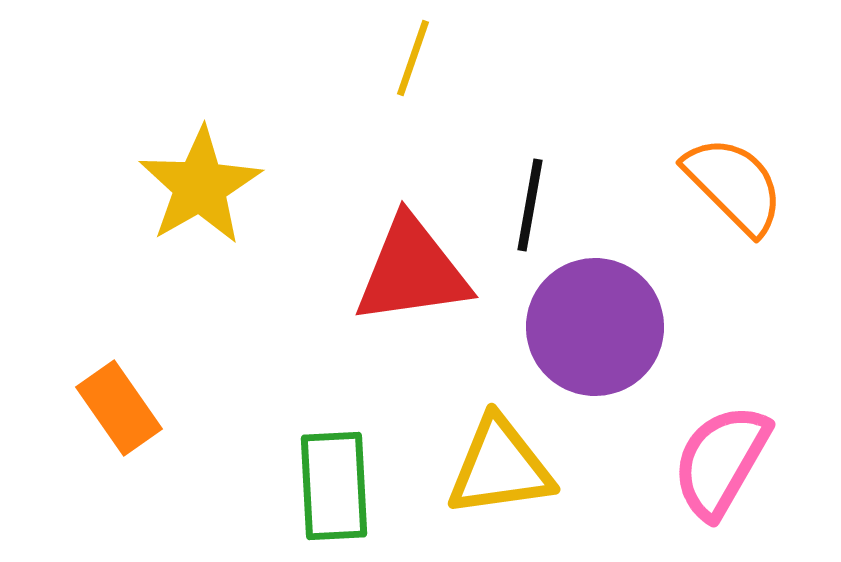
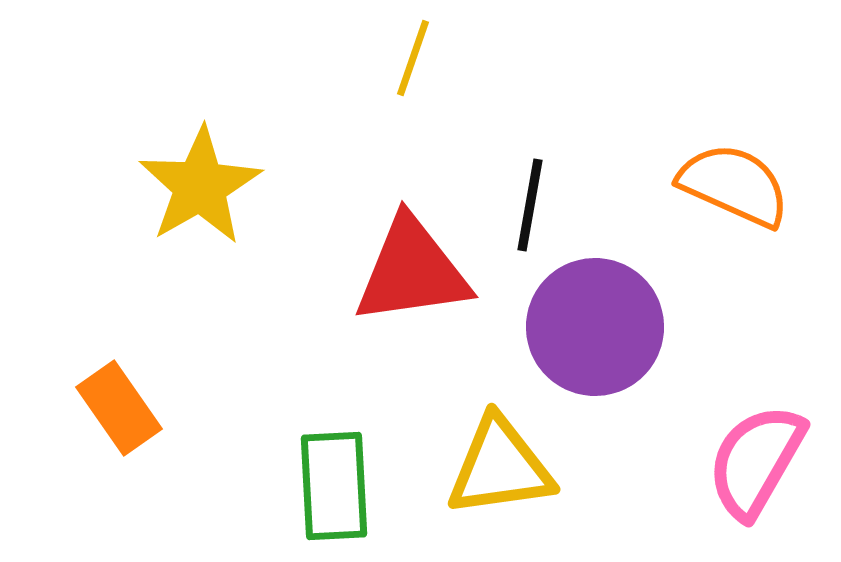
orange semicircle: rotated 21 degrees counterclockwise
pink semicircle: moved 35 px right
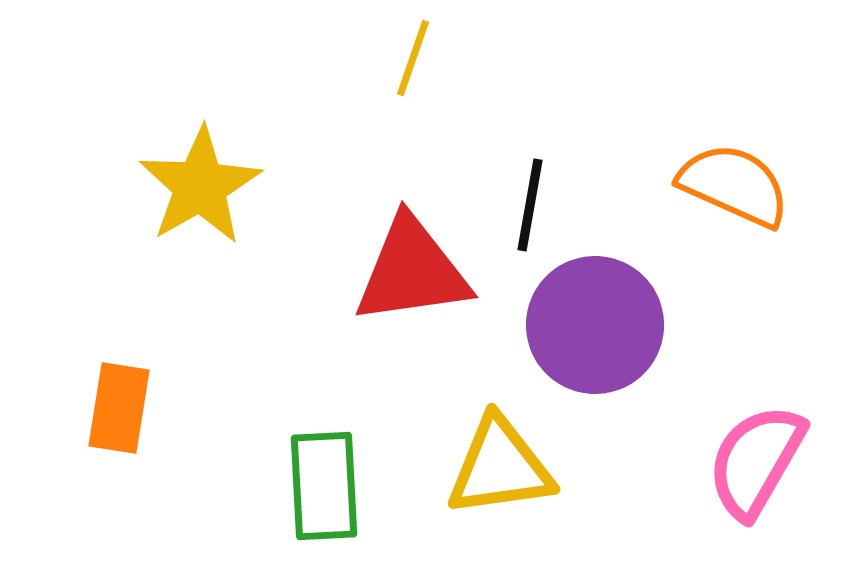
purple circle: moved 2 px up
orange rectangle: rotated 44 degrees clockwise
green rectangle: moved 10 px left
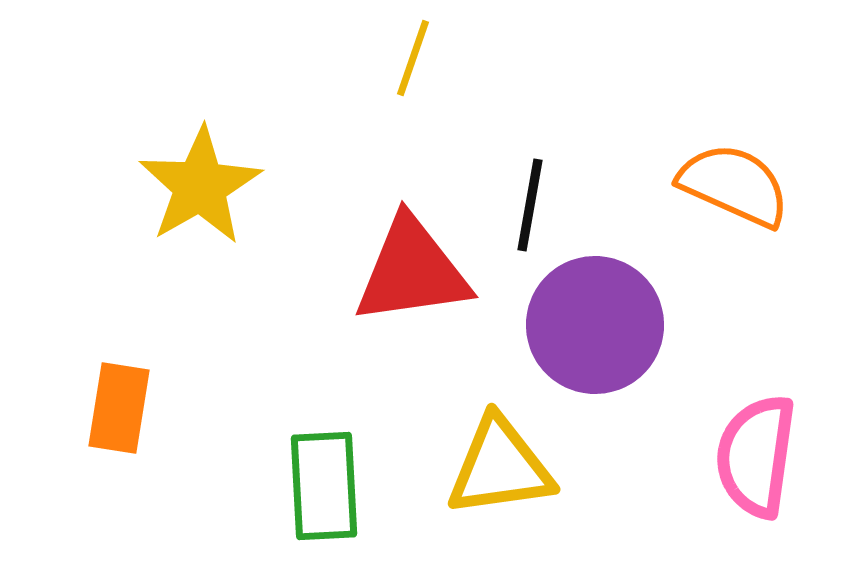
pink semicircle: moved 5 px up; rotated 22 degrees counterclockwise
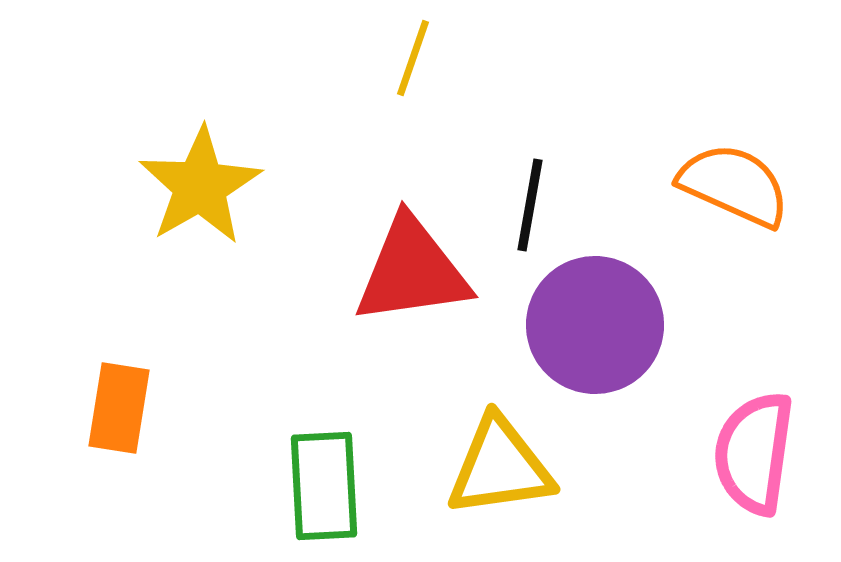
pink semicircle: moved 2 px left, 3 px up
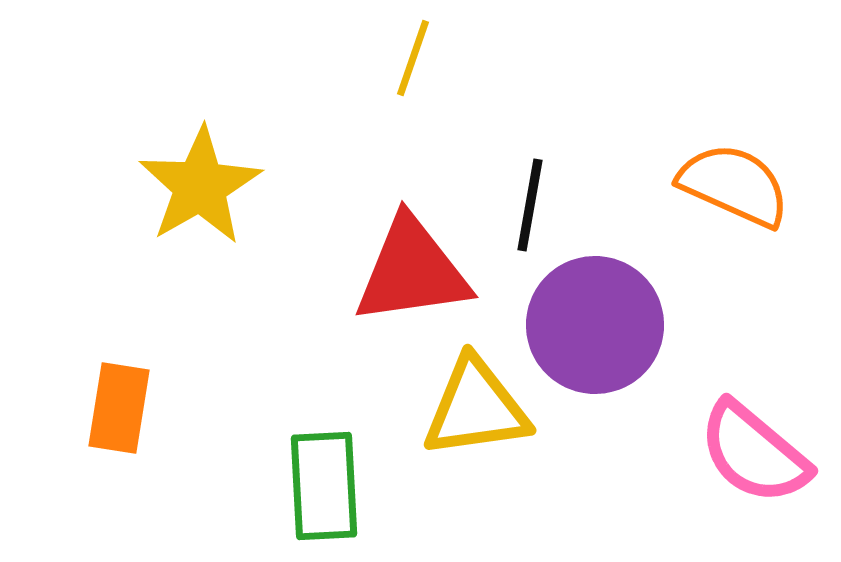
pink semicircle: rotated 58 degrees counterclockwise
yellow triangle: moved 24 px left, 59 px up
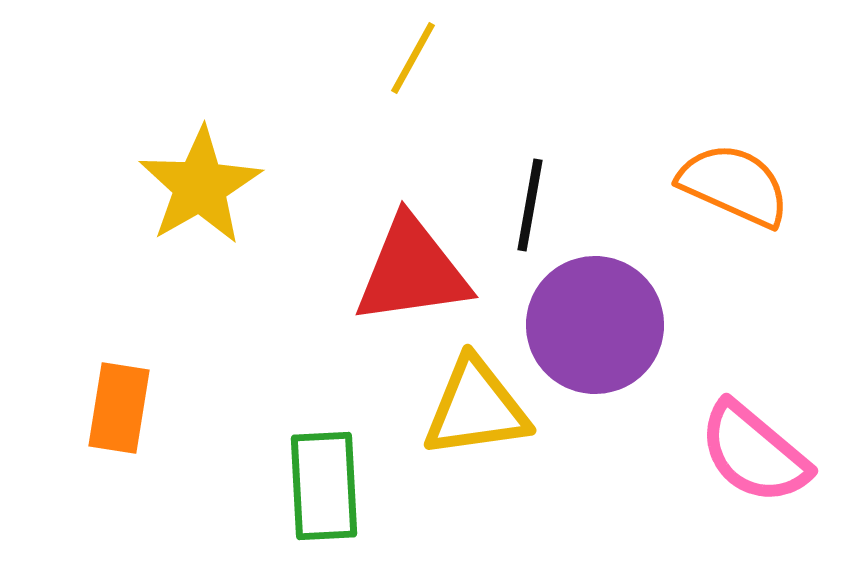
yellow line: rotated 10 degrees clockwise
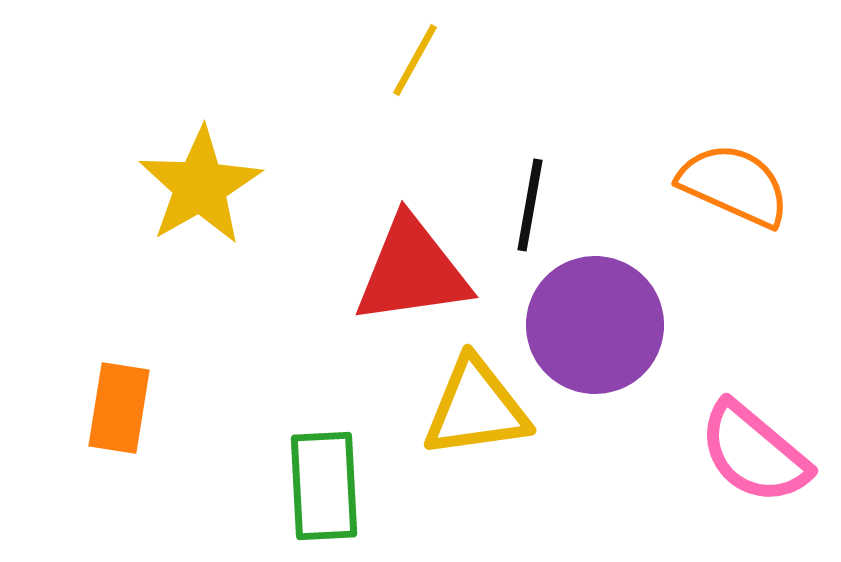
yellow line: moved 2 px right, 2 px down
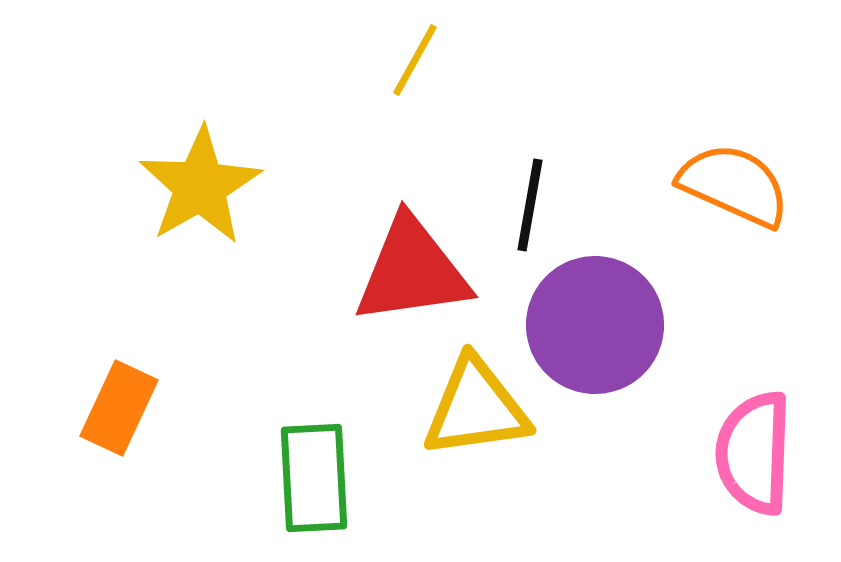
orange rectangle: rotated 16 degrees clockwise
pink semicircle: rotated 52 degrees clockwise
green rectangle: moved 10 px left, 8 px up
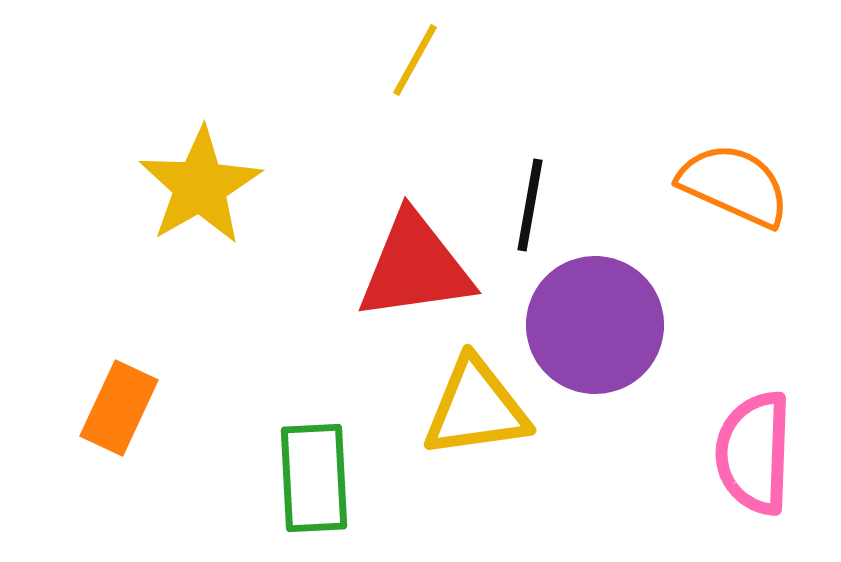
red triangle: moved 3 px right, 4 px up
